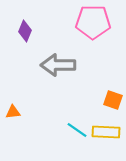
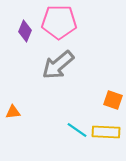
pink pentagon: moved 34 px left
gray arrow: rotated 40 degrees counterclockwise
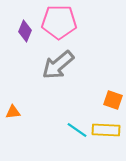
yellow rectangle: moved 2 px up
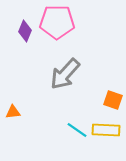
pink pentagon: moved 2 px left
gray arrow: moved 7 px right, 9 px down; rotated 8 degrees counterclockwise
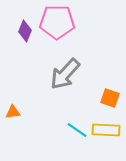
orange square: moved 3 px left, 2 px up
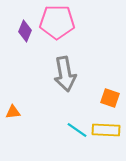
gray arrow: rotated 52 degrees counterclockwise
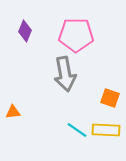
pink pentagon: moved 19 px right, 13 px down
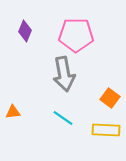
gray arrow: moved 1 px left
orange square: rotated 18 degrees clockwise
cyan line: moved 14 px left, 12 px up
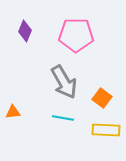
gray arrow: moved 8 px down; rotated 20 degrees counterclockwise
orange square: moved 8 px left
cyan line: rotated 25 degrees counterclockwise
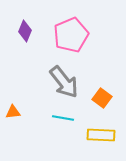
pink pentagon: moved 5 px left; rotated 24 degrees counterclockwise
gray arrow: rotated 8 degrees counterclockwise
yellow rectangle: moved 5 px left, 5 px down
